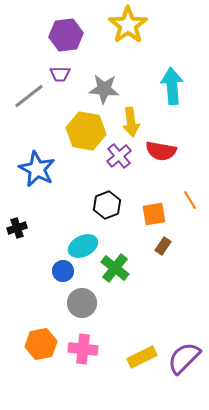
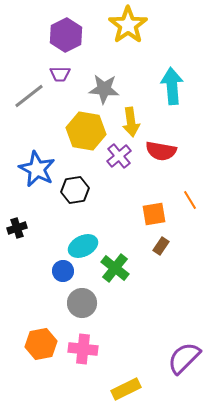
purple hexagon: rotated 20 degrees counterclockwise
black hexagon: moved 32 px left, 15 px up; rotated 12 degrees clockwise
brown rectangle: moved 2 px left
yellow rectangle: moved 16 px left, 32 px down
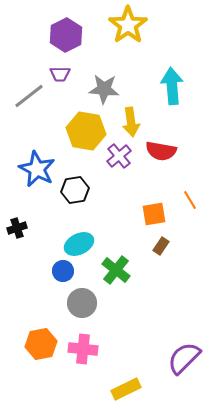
cyan ellipse: moved 4 px left, 2 px up
green cross: moved 1 px right, 2 px down
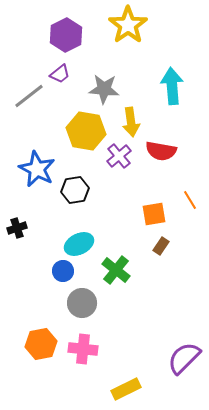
purple trapezoid: rotated 40 degrees counterclockwise
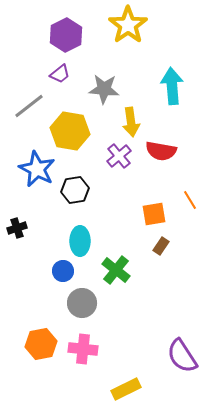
gray line: moved 10 px down
yellow hexagon: moved 16 px left
cyan ellipse: moved 1 px right, 3 px up; rotated 64 degrees counterclockwise
purple semicircle: moved 2 px left, 2 px up; rotated 78 degrees counterclockwise
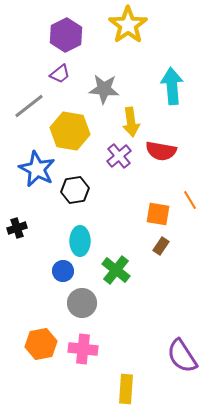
orange square: moved 4 px right; rotated 20 degrees clockwise
yellow rectangle: rotated 60 degrees counterclockwise
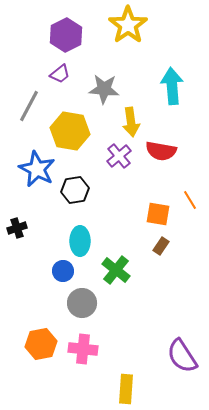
gray line: rotated 24 degrees counterclockwise
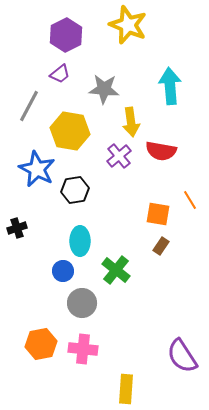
yellow star: rotated 15 degrees counterclockwise
cyan arrow: moved 2 px left
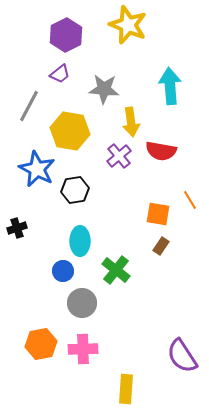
pink cross: rotated 8 degrees counterclockwise
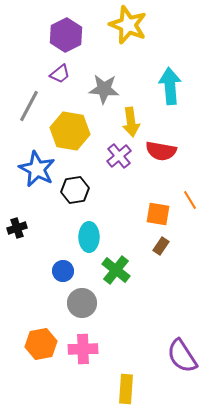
cyan ellipse: moved 9 px right, 4 px up
